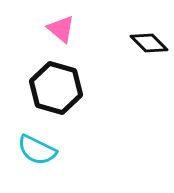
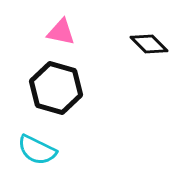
pink triangle: moved 3 px down; rotated 28 degrees counterclockwise
black diamond: moved 1 px down
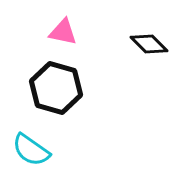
pink triangle: moved 2 px right
cyan semicircle: moved 6 px left; rotated 9 degrees clockwise
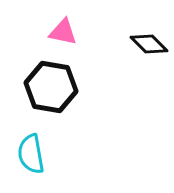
black hexagon: moved 5 px left, 1 px up; rotated 6 degrees counterclockwise
cyan semicircle: moved 4 px down; rotated 45 degrees clockwise
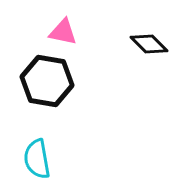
black hexagon: moved 4 px left, 6 px up
cyan semicircle: moved 6 px right, 5 px down
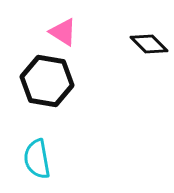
pink triangle: rotated 20 degrees clockwise
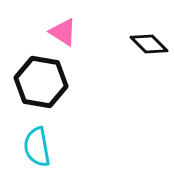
black hexagon: moved 6 px left, 1 px down
cyan semicircle: moved 12 px up
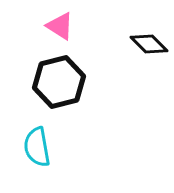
pink triangle: moved 3 px left, 6 px up
black hexagon: moved 18 px right; rotated 24 degrees counterclockwise
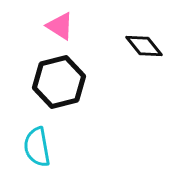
black diamond: moved 5 px left, 2 px down; rotated 6 degrees clockwise
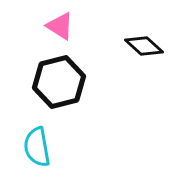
black diamond: rotated 9 degrees counterclockwise
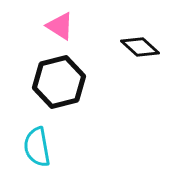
black diamond: moved 4 px left, 1 px down
